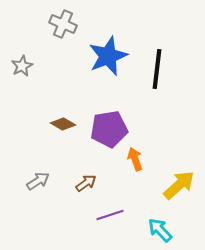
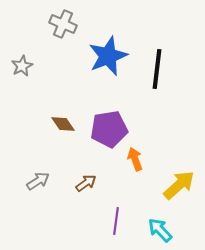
brown diamond: rotated 25 degrees clockwise
purple line: moved 6 px right, 6 px down; rotated 64 degrees counterclockwise
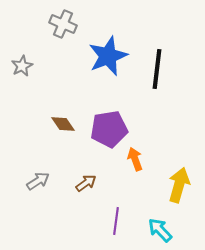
yellow arrow: rotated 32 degrees counterclockwise
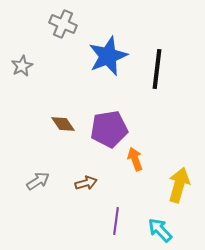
brown arrow: rotated 20 degrees clockwise
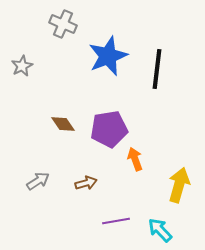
purple line: rotated 72 degrees clockwise
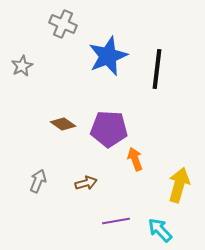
brown diamond: rotated 20 degrees counterclockwise
purple pentagon: rotated 12 degrees clockwise
gray arrow: rotated 35 degrees counterclockwise
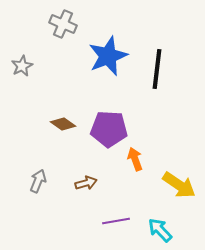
yellow arrow: rotated 108 degrees clockwise
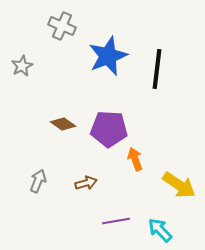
gray cross: moved 1 px left, 2 px down
